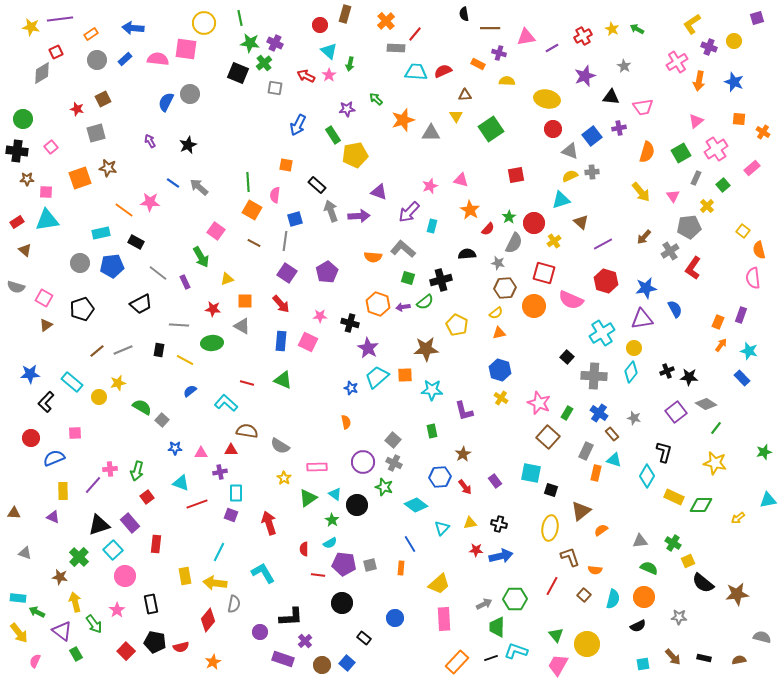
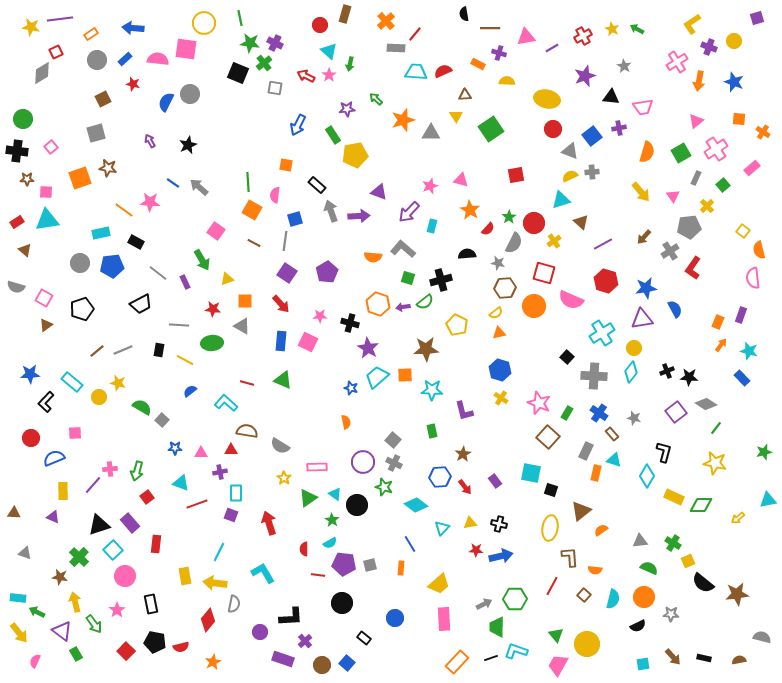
red star at (77, 109): moved 56 px right, 25 px up
green arrow at (201, 257): moved 1 px right, 3 px down
yellow star at (118, 383): rotated 28 degrees clockwise
brown L-shape at (570, 557): rotated 15 degrees clockwise
gray star at (679, 617): moved 8 px left, 3 px up
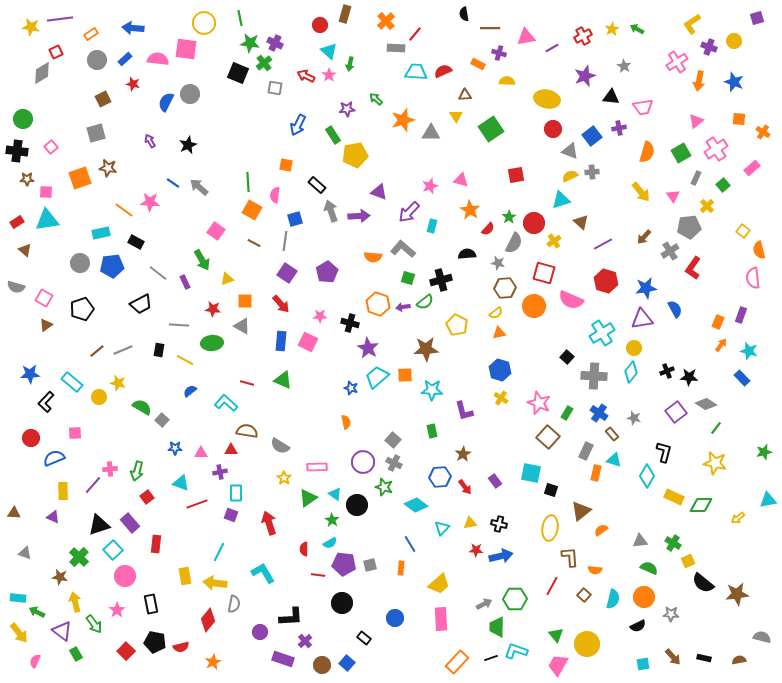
yellow star at (612, 29): rotated 16 degrees clockwise
pink rectangle at (444, 619): moved 3 px left
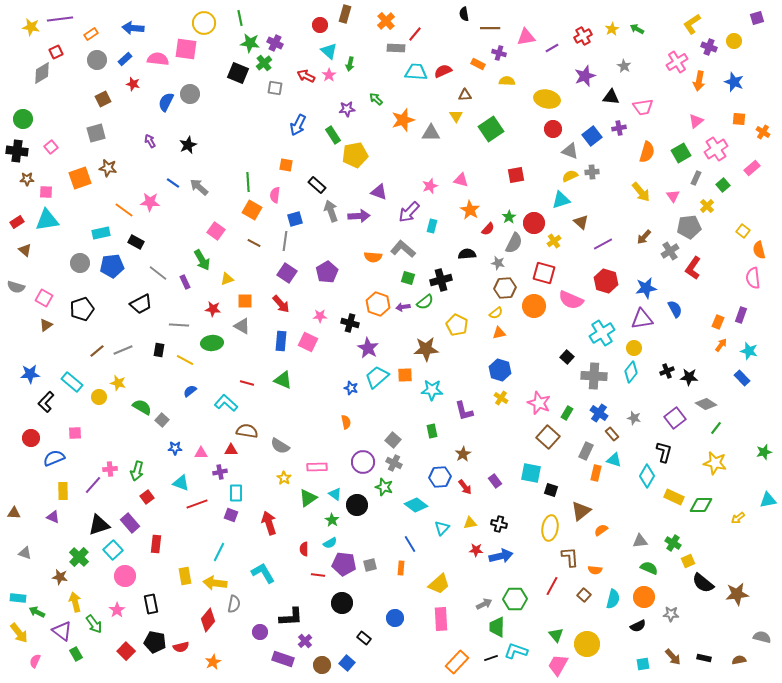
purple square at (676, 412): moved 1 px left, 6 px down
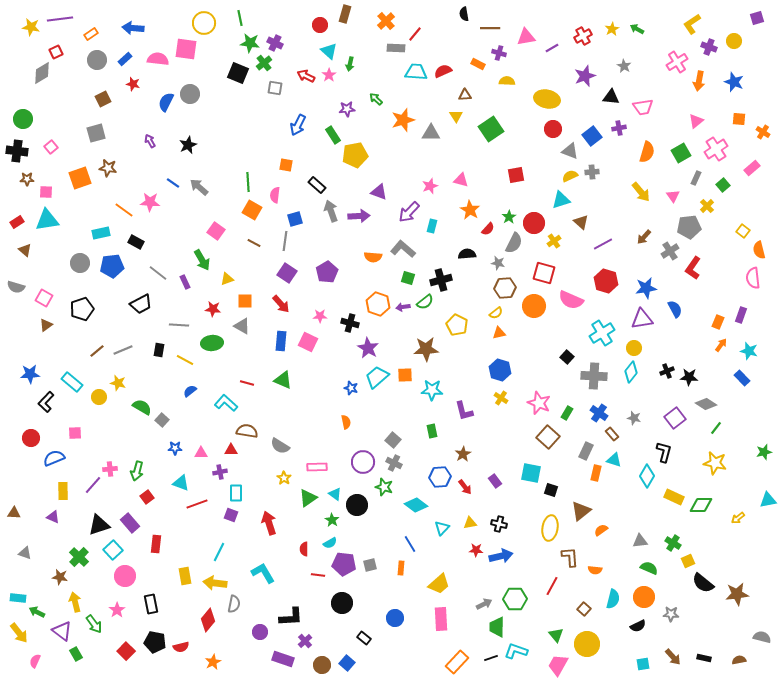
brown square at (584, 595): moved 14 px down
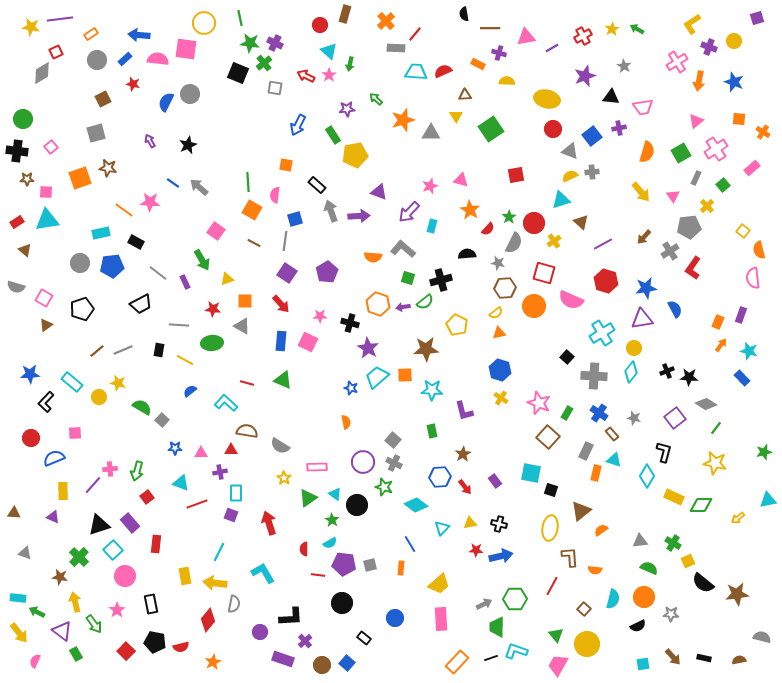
blue arrow at (133, 28): moved 6 px right, 7 px down
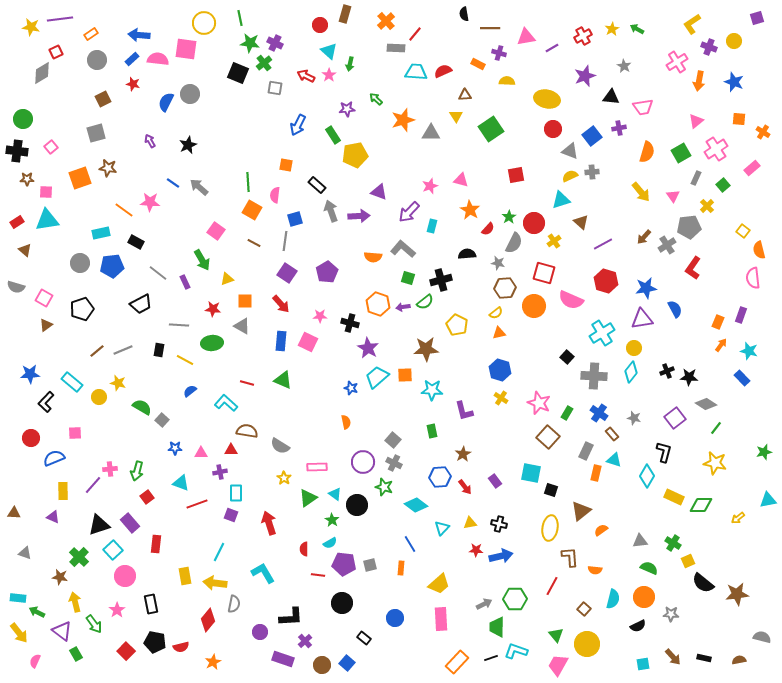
blue rectangle at (125, 59): moved 7 px right
gray cross at (670, 251): moved 3 px left, 6 px up
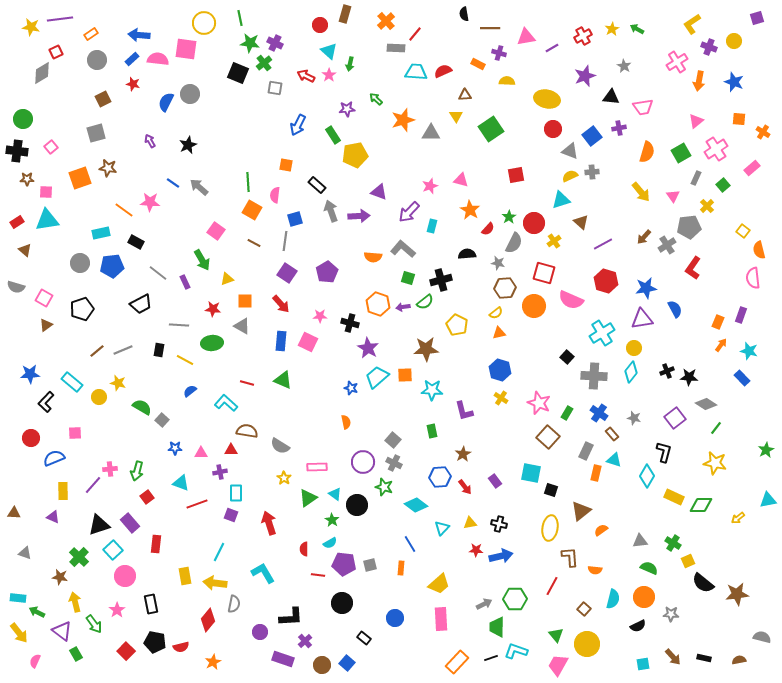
green star at (764, 452): moved 2 px right, 2 px up; rotated 14 degrees counterclockwise
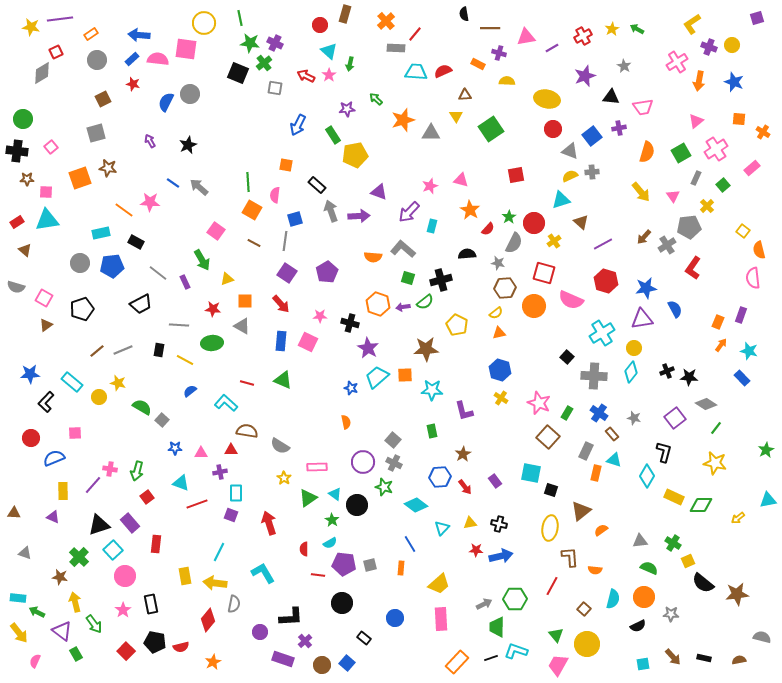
yellow circle at (734, 41): moved 2 px left, 4 px down
pink cross at (110, 469): rotated 16 degrees clockwise
pink star at (117, 610): moved 6 px right
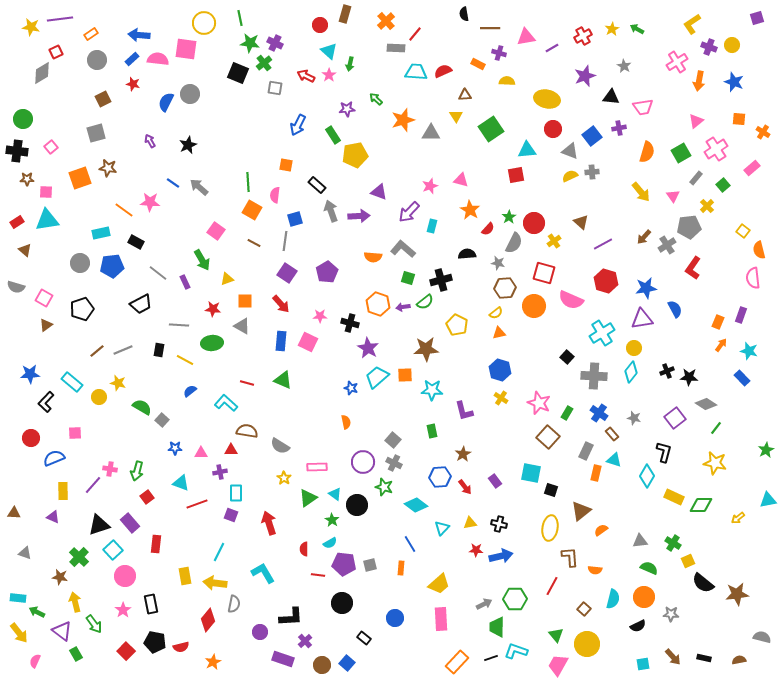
gray rectangle at (696, 178): rotated 16 degrees clockwise
cyan triangle at (561, 200): moved 34 px left, 50 px up; rotated 12 degrees clockwise
